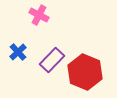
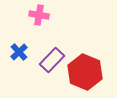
pink cross: rotated 18 degrees counterclockwise
blue cross: moved 1 px right
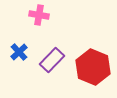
red hexagon: moved 8 px right, 5 px up
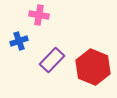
blue cross: moved 11 px up; rotated 24 degrees clockwise
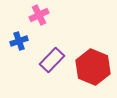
pink cross: rotated 36 degrees counterclockwise
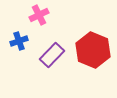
purple rectangle: moved 5 px up
red hexagon: moved 17 px up
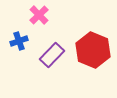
pink cross: rotated 18 degrees counterclockwise
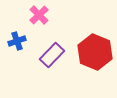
blue cross: moved 2 px left
red hexagon: moved 2 px right, 2 px down
